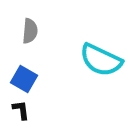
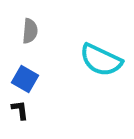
blue square: moved 1 px right
black L-shape: moved 1 px left
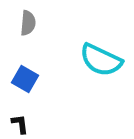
gray semicircle: moved 2 px left, 8 px up
black L-shape: moved 14 px down
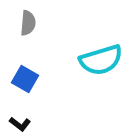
cyan semicircle: rotated 42 degrees counterclockwise
black L-shape: rotated 135 degrees clockwise
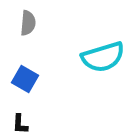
cyan semicircle: moved 2 px right, 3 px up
black L-shape: rotated 55 degrees clockwise
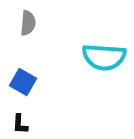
cyan semicircle: moved 1 px right; rotated 21 degrees clockwise
blue square: moved 2 px left, 3 px down
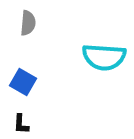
black L-shape: moved 1 px right
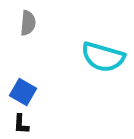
cyan semicircle: moved 1 px left; rotated 12 degrees clockwise
blue square: moved 10 px down
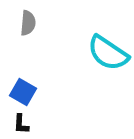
cyan semicircle: moved 5 px right, 4 px up; rotated 18 degrees clockwise
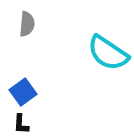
gray semicircle: moved 1 px left, 1 px down
blue square: rotated 24 degrees clockwise
